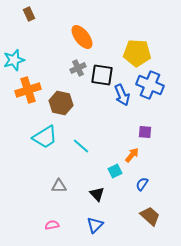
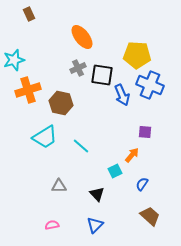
yellow pentagon: moved 2 px down
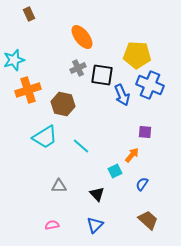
brown hexagon: moved 2 px right, 1 px down
brown trapezoid: moved 2 px left, 4 px down
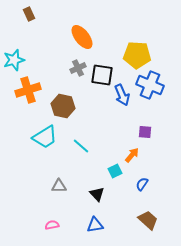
brown hexagon: moved 2 px down
blue triangle: rotated 36 degrees clockwise
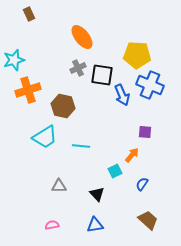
cyan line: rotated 36 degrees counterclockwise
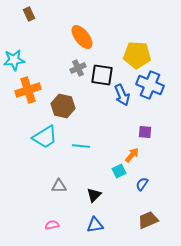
cyan star: rotated 10 degrees clockwise
cyan square: moved 4 px right
black triangle: moved 3 px left, 1 px down; rotated 28 degrees clockwise
brown trapezoid: rotated 65 degrees counterclockwise
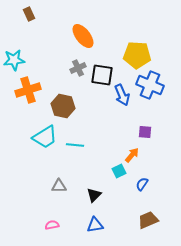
orange ellipse: moved 1 px right, 1 px up
cyan line: moved 6 px left, 1 px up
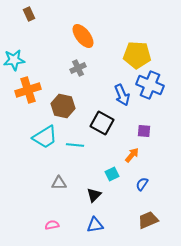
black square: moved 48 px down; rotated 20 degrees clockwise
purple square: moved 1 px left, 1 px up
cyan square: moved 7 px left, 3 px down
gray triangle: moved 3 px up
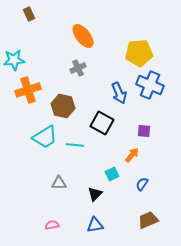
yellow pentagon: moved 2 px right, 2 px up; rotated 8 degrees counterclockwise
blue arrow: moved 3 px left, 2 px up
black triangle: moved 1 px right, 1 px up
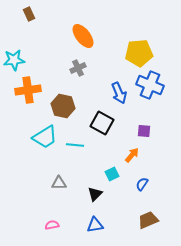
orange cross: rotated 10 degrees clockwise
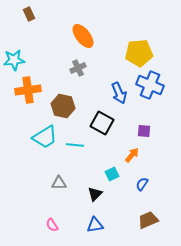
pink semicircle: rotated 112 degrees counterclockwise
